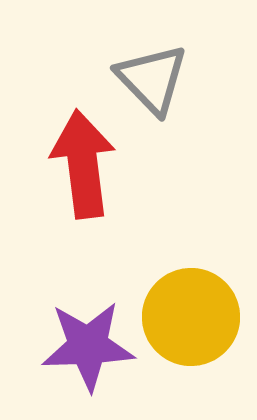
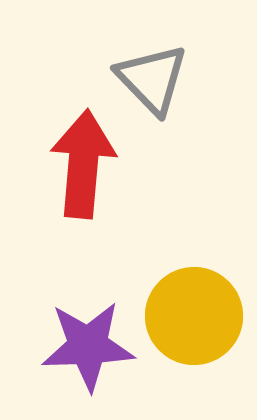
red arrow: rotated 12 degrees clockwise
yellow circle: moved 3 px right, 1 px up
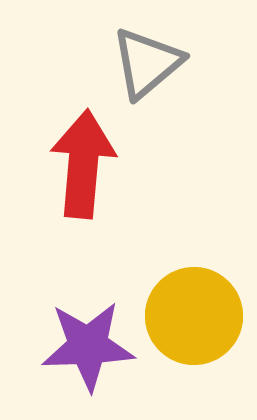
gray triangle: moved 5 px left, 16 px up; rotated 34 degrees clockwise
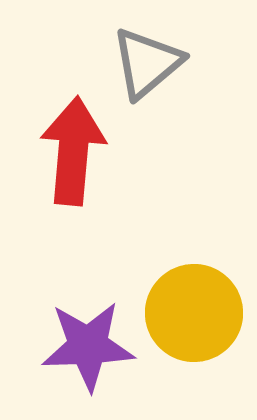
red arrow: moved 10 px left, 13 px up
yellow circle: moved 3 px up
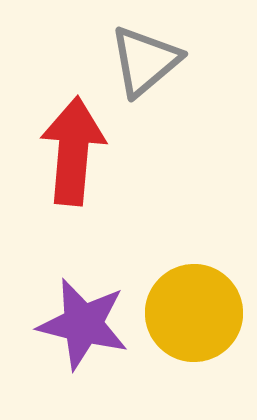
gray triangle: moved 2 px left, 2 px up
purple star: moved 5 px left, 22 px up; rotated 16 degrees clockwise
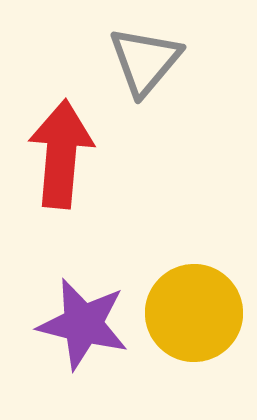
gray triangle: rotated 10 degrees counterclockwise
red arrow: moved 12 px left, 3 px down
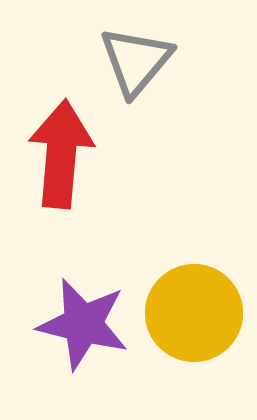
gray triangle: moved 9 px left
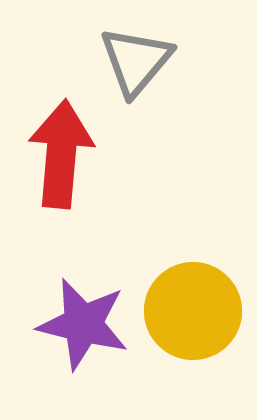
yellow circle: moved 1 px left, 2 px up
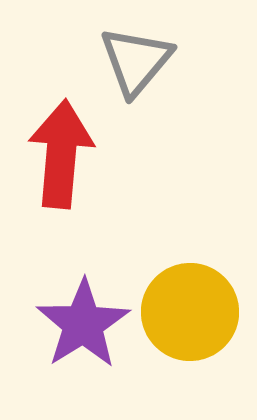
yellow circle: moved 3 px left, 1 px down
purple star: rotated 26 degrees clockwise
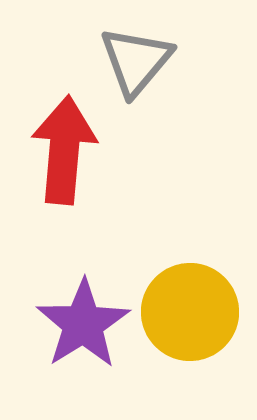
red arrow: moved 3 px right, 4 px up
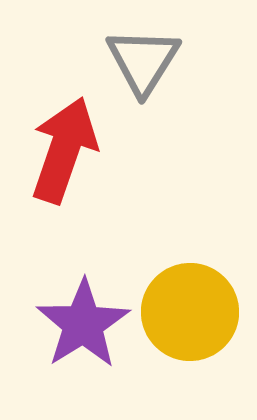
gray triangle: moved 7 px right; rotated 8 degrees counterclockwise
red arrow: rotated 14 degrees clockwise
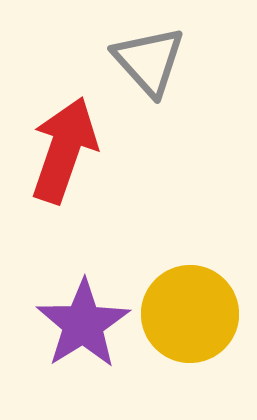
gray triangle: moved 6 px right; rotated 14 degrees counterclockwise
yellow circle: moved 2 px down
